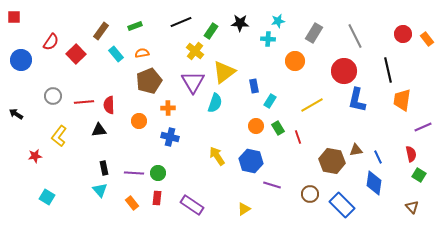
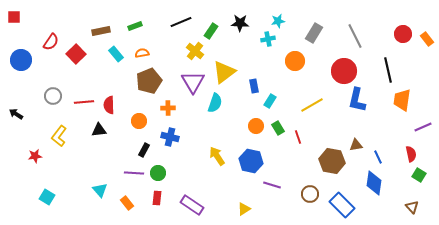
brown rectangle at (101, 31): rotated 42 degrees clockwise
cyan cross at (268, 39): rotated 16 degrees counterclockwise
brown triangle at (356, 150): moved 5 px up
black rectangle at (104, 168): moved 40 px right, 18 px up; rotated 40 degrees clockwise
orange rectangle at (132, 203): moved 5 px left
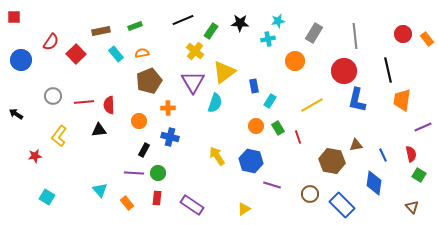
black line at (181, 22): moved 2 px right, 2 px up
gray line at (355, 36): rotated 20 degrees clockwise
blue line at (378, 157): moved 5 px right, 2 px up
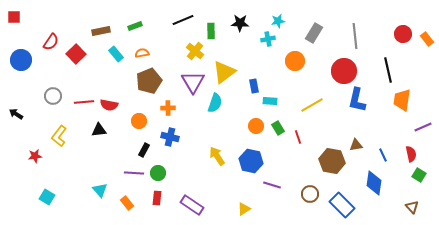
green rectangle at (211, 31): rotated 35 degrees counterclockwise
cyan rectangle at (270, 101): rotated 64 degrees clockwise
red semicircle at (109, 105): rotated 78 degrees counterclockwise
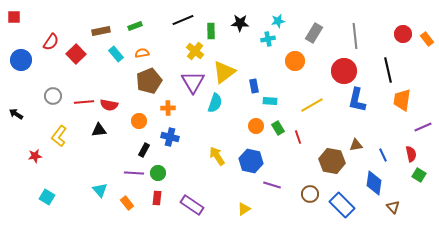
brown triangle at (412, 207): moved 19 px left
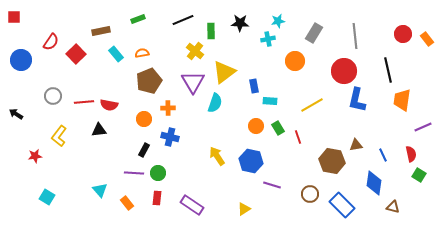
green rectangle at (135, 26): moved 3 px right, 7 px up
orange circle at (139, 121): moved 5 px right, 2 px up
brown triangle at (393, 207): rotated 32 degrees counterclockwise
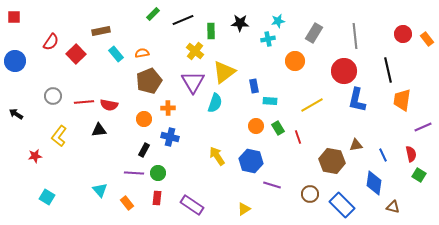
green rectangle at (138, 19): moved 15 px right, 5 px up; rotated 24 degrees counterclockwise
blue circle at (21, 60): moved 6 px left, 1 px down
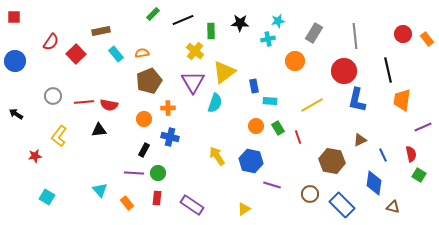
brown triangle at (356, 145): moved 4 px right, 5 px up; rotated 16 degrees counterclockwise
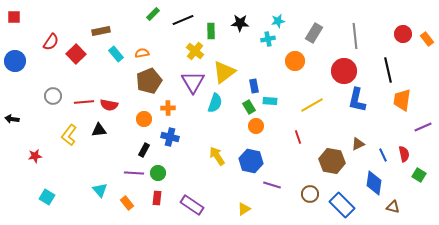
black arrow at (16, 114): moved 4 px left, 5 px down; rotated 24 degrees counterclockwise
green rectangle at (278, 128): moved 29 px left, 21 px up
yellow L-shape at (59, 136): moved 10 px right, 1 px up
brown triangle at (360, 140): moved 2 px left, 4 px down
red semicircle at (411, 154): moved 7 px left
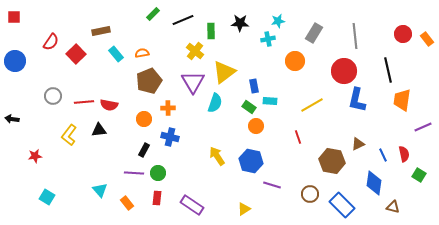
green rectangle at (249, 107): rotated 24 degrees counterclockwise
